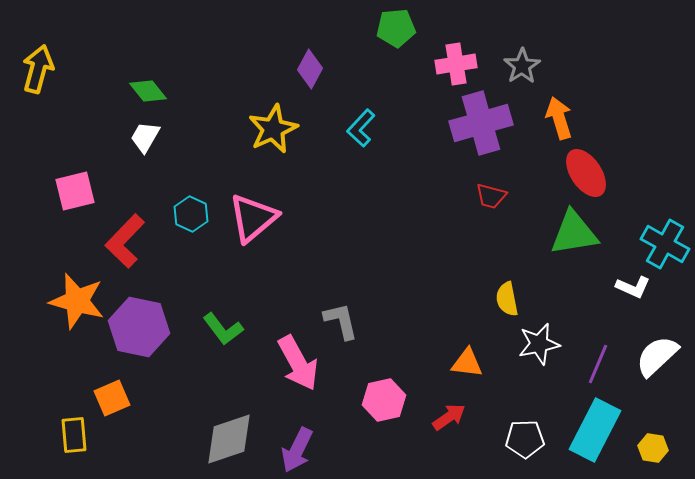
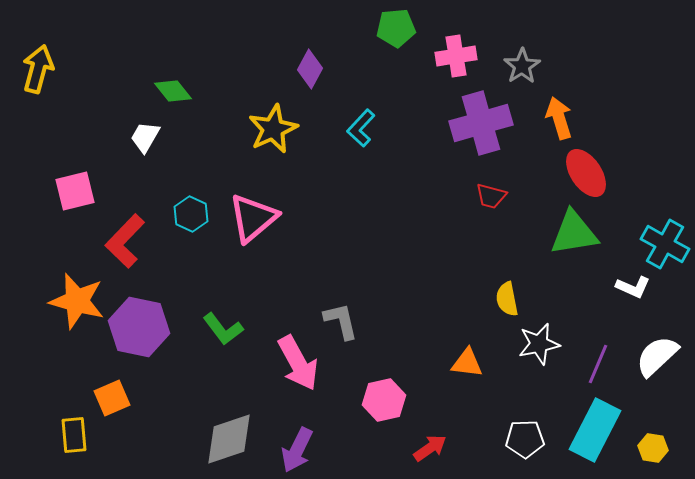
pink cross: moved 8 px up
green diamond: moved 25 px right
red arrow: moved 19 px left, 31 px down
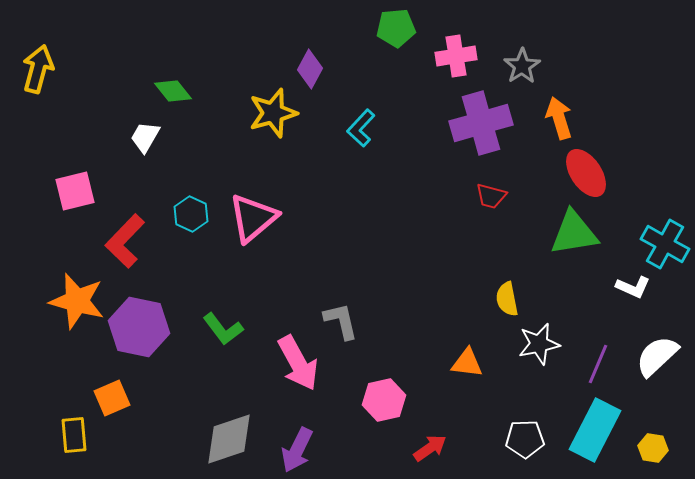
yellow star: moved 16 px up; rotated 9 degrees clockwise
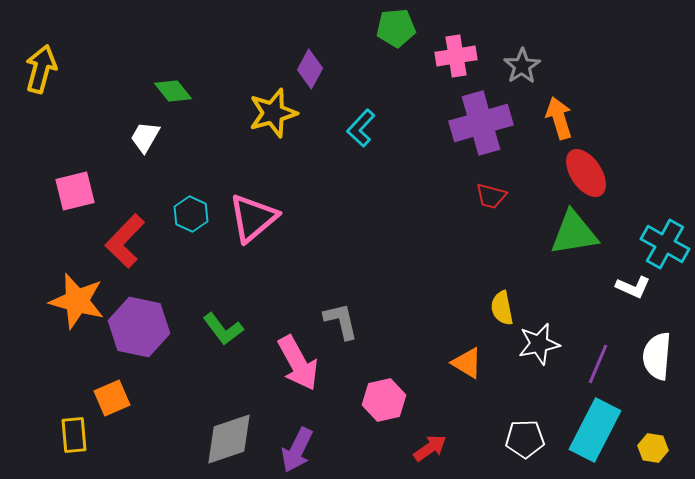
yellow arrow: moved 3 px right
yellow semicircle: moved 5 px left, 9 px down
white semicircle: rotated 42 degrees counterclockwise
orange triangle: rotated 24 degrees clockwise
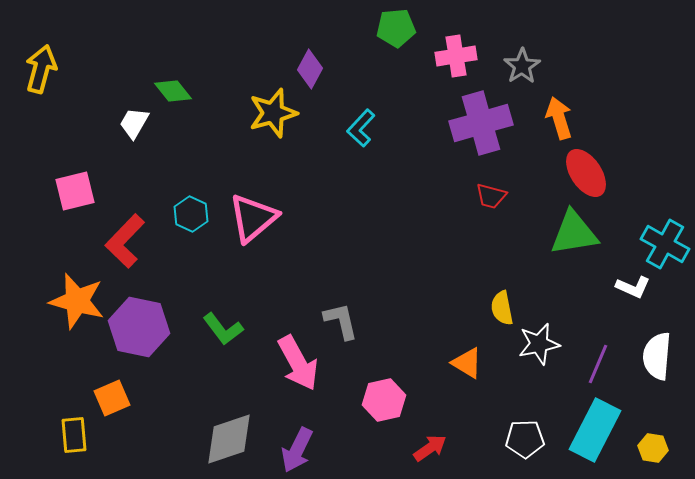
white trapezoid: moved 11 px left, 14 px up
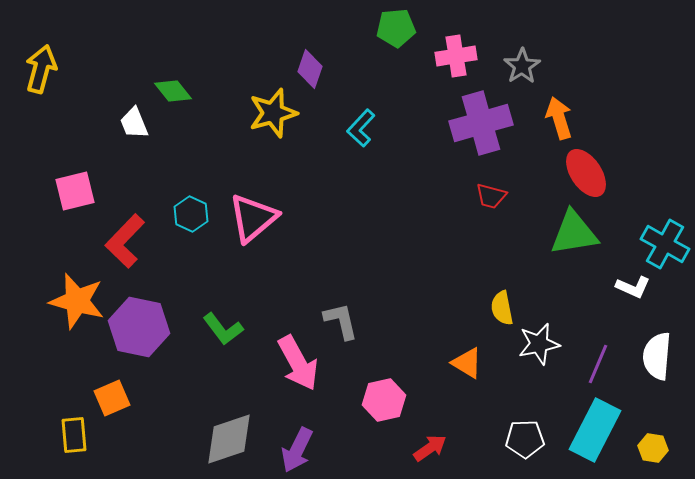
purple diamond: rotated 9 degrees counterclockwise
white trapezoid: rotated 52 degrees counterclockwise
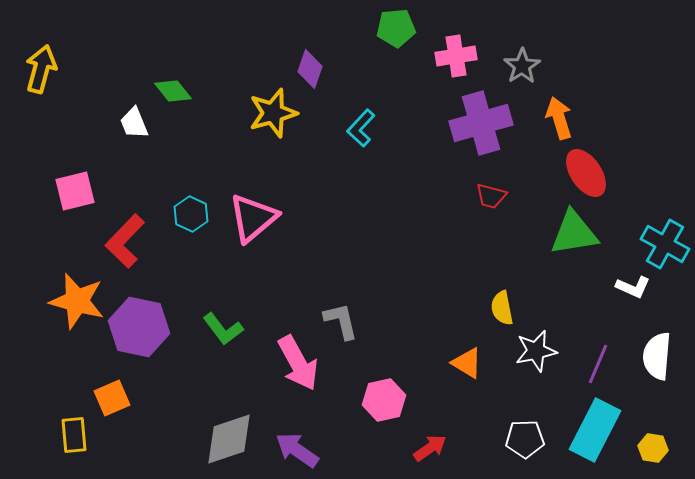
white star: moved 3 px left, 7 px down
purple arrow: rotated 99 degrees clockwise
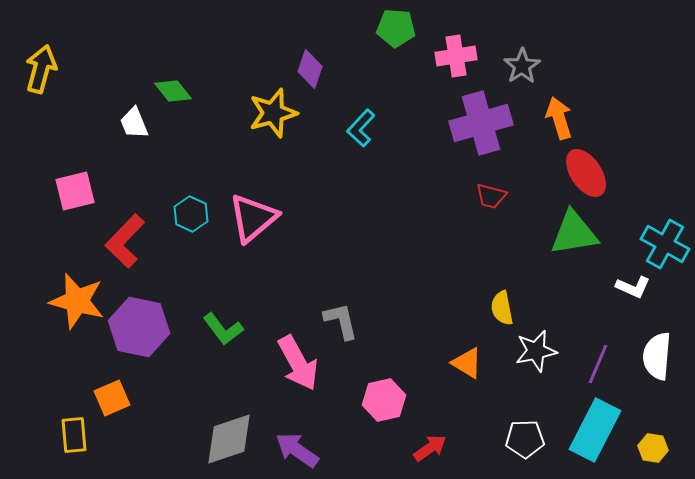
green pentagon: rotated 9 degrees clockwise
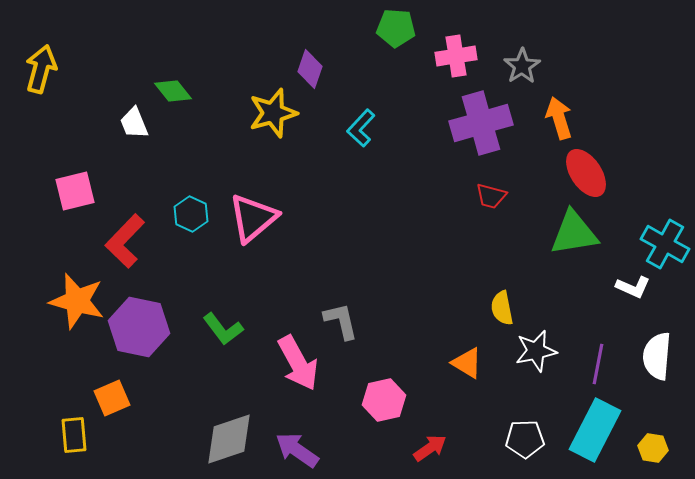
purple line: rotated 12 degrees counterclockwise
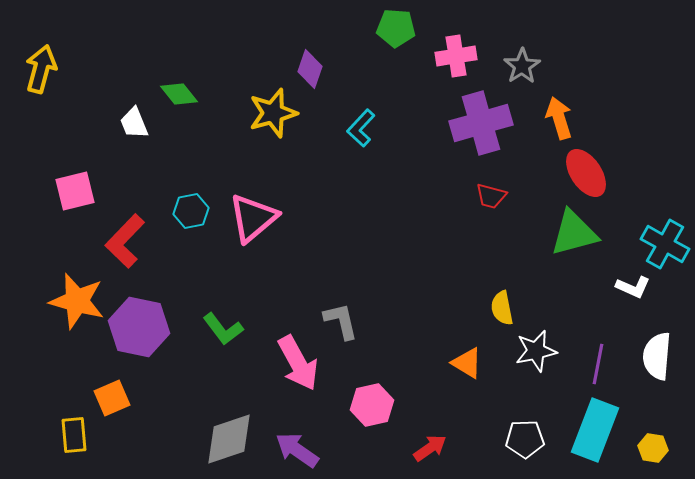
green diamond: moved 6 px right, 3 px down
cyan hexagon: moved 3 px up; rotated 24 degrees clockwise
green triangle: rotated 6 degrees counterclockwise
pink hexagon: moved 12 px left, 5 px down
cyan rectangle: rotated 6 degrees counterclockwise
